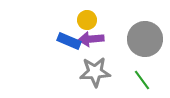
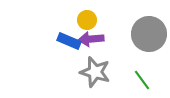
gray circle: moved 4 px right, 5 px up
gray star: rotated 20 degrees clockwise
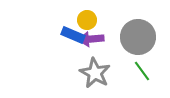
gray circle: moved 11 px left, 3 px down
blue rectangle: moved 4 px right, 6 px up
gray star: moved 1 px down; rotated 12 degrees clockwise
green line: moved 9 px up
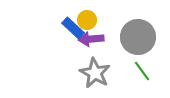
blue rectangle: moved 7 px up; rotated 20 degrees clockwise
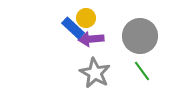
yellow circle: moved 1 px left, 2 px up
gray circle: moved 2 px right, 1 px up
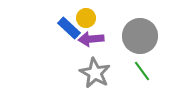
blue rectangle: moved 4 px left
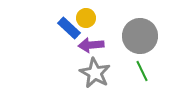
purple arrow: moved 6 px down
green line: rotated 10 degrees clockwise
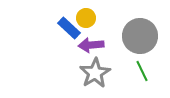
gray star: rotated 12 degrees clockwise
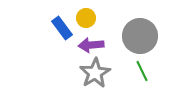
blue rectangle: moved 7 px left; rotated 10 degrees clockwise
